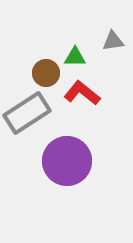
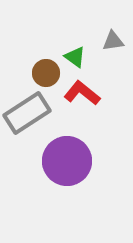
green triangle: rotated 35 degrees clockwise
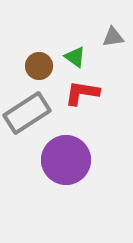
gray triangle: moved 4 px up
brown circle: moved 7 px left, 7 px up
red L-shape: rotated 30 degrees counterclockwise
purple circle: moved 1 px left, 1 px up
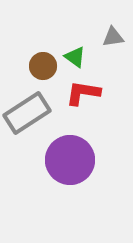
brown circle: moved 4 px right
red L-shape: moved 1 px right
purple circle: moved 4 px right
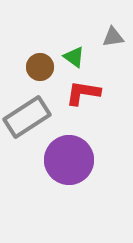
green triangle: moved 1 px left
brown circle: moved 3 px left, 1 px down
gray rectangle: moved 4 px down
purple circle: moved 1 px left
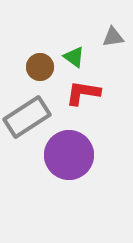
purple circle: moved 5 px up
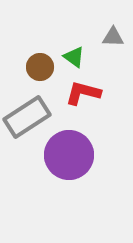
gray triangle: rotated 10 degrees clockwise
red L-shape: rotated 6 degrees clockwise
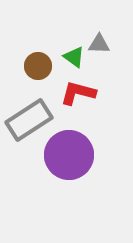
gray triangle: moved 14 px left, 7 px down
brown circle: moved 2 px left, 1 px up
red L-shape: moved 5 px left
gray rectangle: moved 2 px right, 3 px down
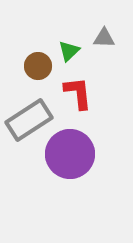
gray triangle: moved 5 px right, 6 px up
green triangle: moved 5 px left, 6 px up; rotated 40 degrees clockwise
red L-shape: rotated 69 degrees clockwise
purple circle: moved 1 px right, 1 px up
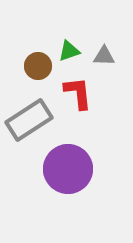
gray triangle: moved 18 px down
green triangle: rotated 25 degrees clockwise
purple circle: moved 2 px left, 15 px down
